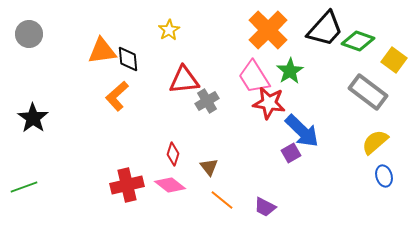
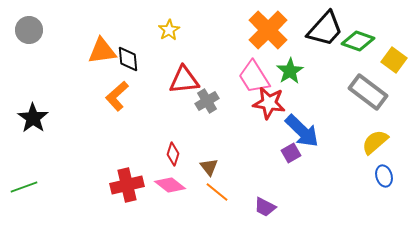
gray circle: moved 4 px up
orange line: moved 5 px left, 8 px up
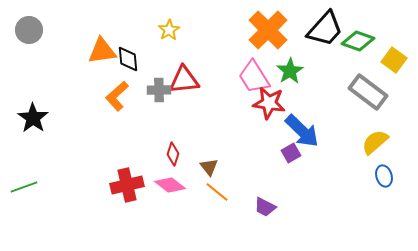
gray cross: moved 48 px left, 11 px up; rotated 30 degrees clockwise
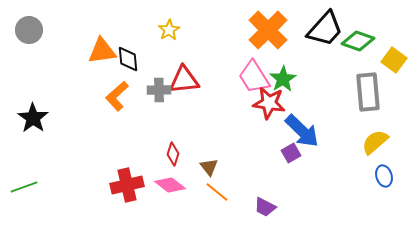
green star: moved 7 px left, 8 px down
gray rectangle: rotated 48 degrees clockwise
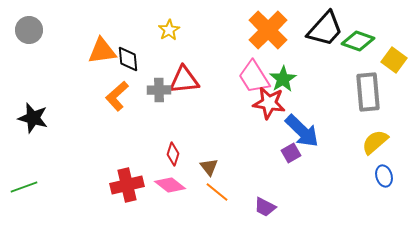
black star: rotated 20 degrees counterclockwise
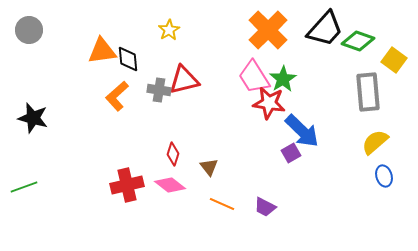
red triangle: rotated 8 degrees counterclockwise
gray cross: rotated 10 degrees clockwise
orange line: moved 5 px right, 12 px down; rotated 15 degrees counterclockwise
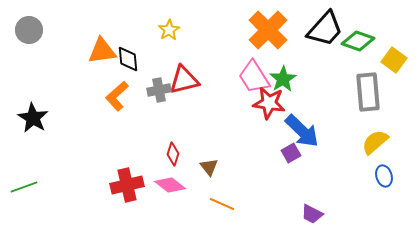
gray cross: rotated 20 degrees counterclockwise
black star: rotated 16 degrees clockwise
purple trapezoid: moved 47 px right, 7 px down
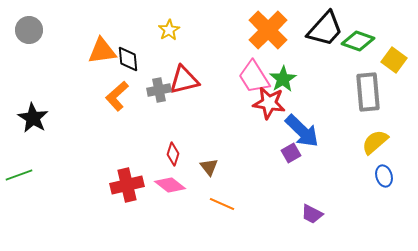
green line: moved 5 px left, 12 px up
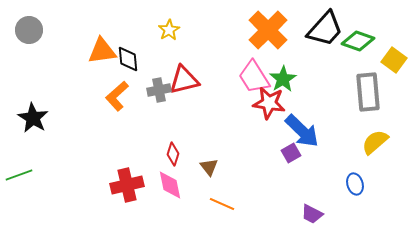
blue ellipse: moved 29 px left, 8 px down
pink diamond: rotated 40 degrees clockwise
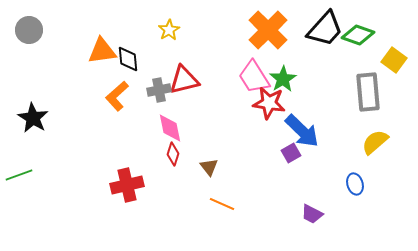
green diamond: moved 6 px up
pink diamond: moved 57 px up
